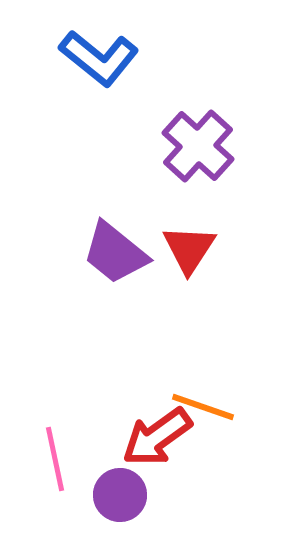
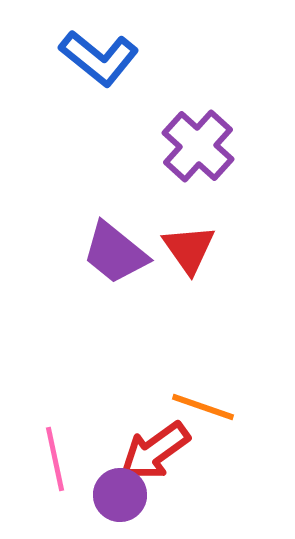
red triangle: rotated 8 degrees counterclockwise
red arrow: moved 2 px left, 14 px down
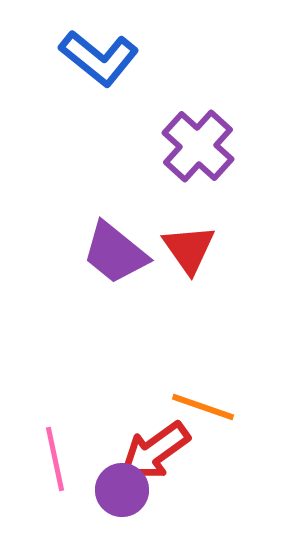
purple circle: moved 2 px right, 5 px up
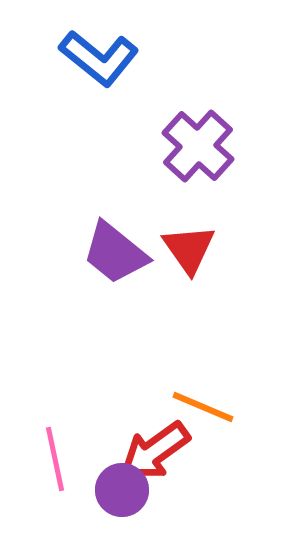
orange line: rotated 4 degrees clockwise
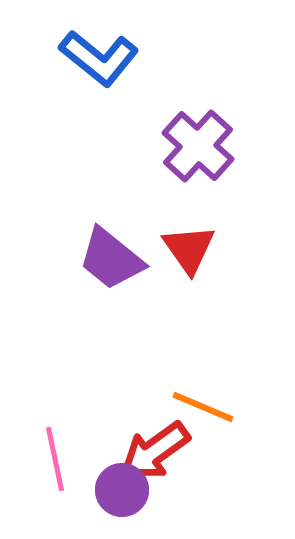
purple trapezoid: moved 4 px left, 6 px down
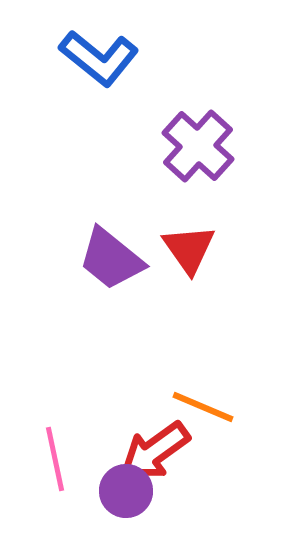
purple circle: moved 4 px right, 1 px down
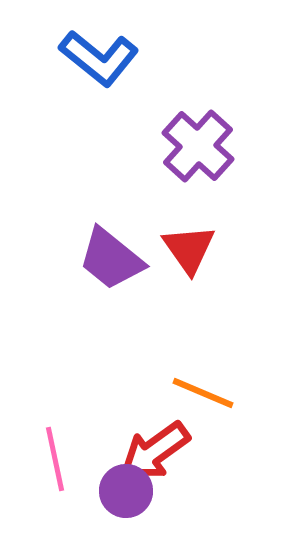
orange line: moved 14 px up
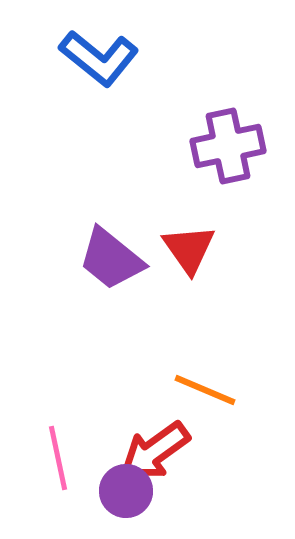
purple cross: moved 30 px right; rotated 36 degrees clockwise
orange line: moved 2 px right, 3 px up
pink line: moved 3 px right, 1 px up
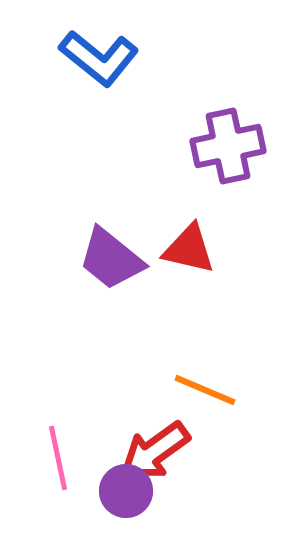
red triangle: rotated 42 degrees counterclockwise
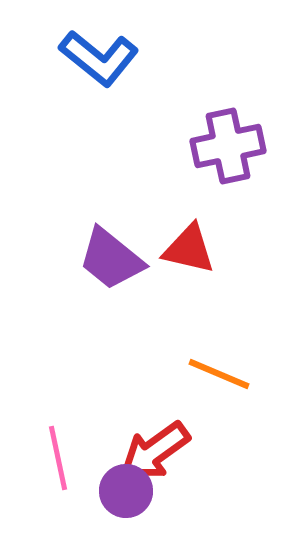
orange line: moved 14 px right, 16 px up
